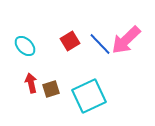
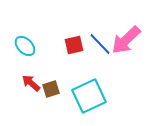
red square: moved 4 px right, 4 px down; rotated 18 degrees clockwise
red arrow: rotated 36 degrees counterclockwise
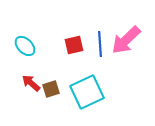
blue line: rotated 40 degrees clockwise
cyan square: moved 2 px left, 4 px up
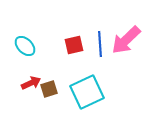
red arrow: rotated 114 degrees clockwise
brown square: moved 2 px left
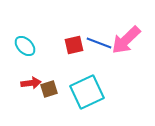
blue line: moved 1 px left, 1 px up; rotated 65 degrees counterclockwise
red arrow: rotated 18 degrees clockwise
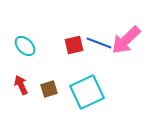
red arrow: moved 10 px left, 2 px down; rotated 108 degrees counterclockwise
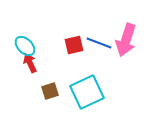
pink arrow: rotated 28 degrees counterclockwise
red arrow: moved 9 px right, 22 px up
brown square: moved 1 px right, 2 px down
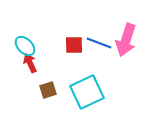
red square: rotated 12 degrees clockwise
brown square: moved 2 px left, 1 px up
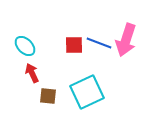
red arrow: moved 2 px right, 10 px down
brown square: moved 6 px down; rotated 24 degrees clockwise
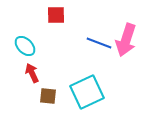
red square: moved 18 px left, 30 px up
